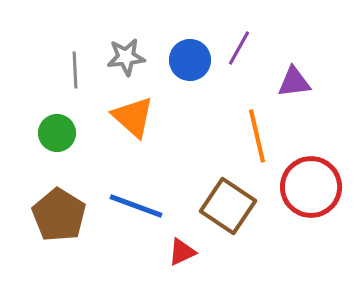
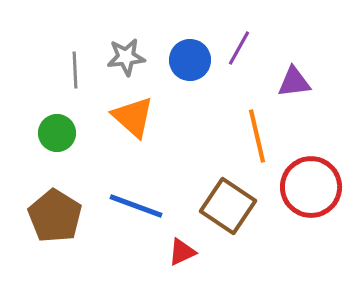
brown pentagon: moved 4 px left, 1 px down
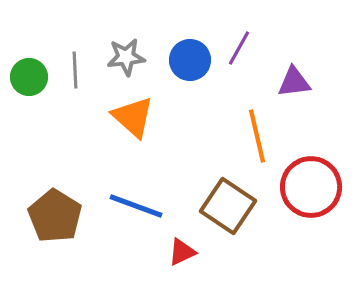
green circle: moved 28 px left, 56 px up
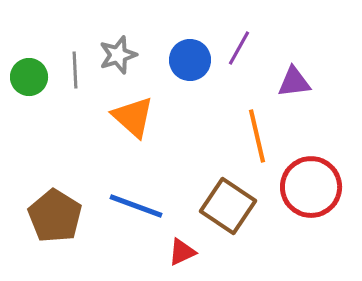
gray star: moved 8 px left, 2 px up; rotated 12 degrees counterclockwise
